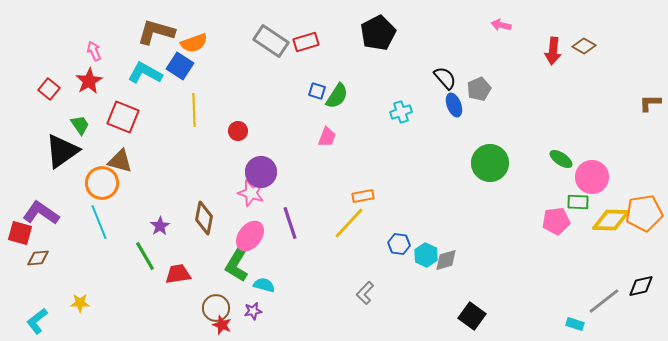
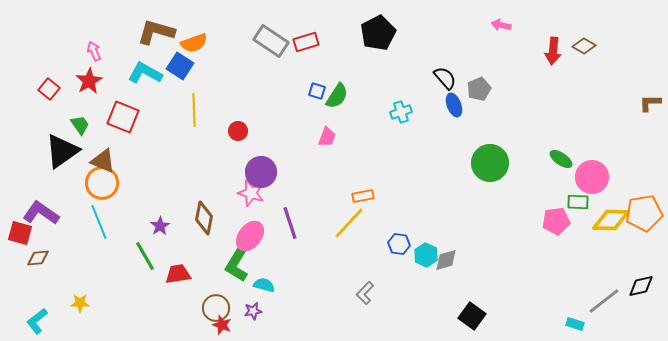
brown triangle at (120, 161): moved 17 px left; rotated 8 degrees clockwise
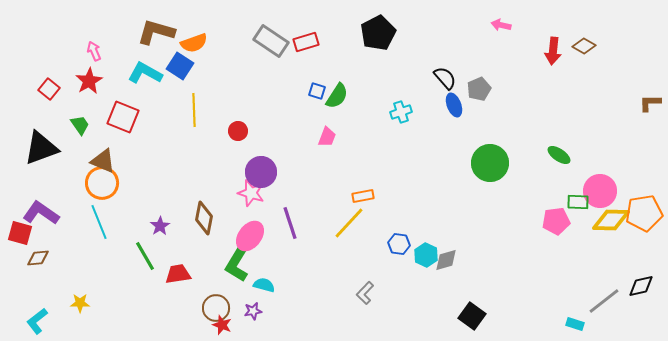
black triangle at (62, 151): moved 21 px left, 3 px up; rotated 15 degrees clockwise
green ellipse at (561, 159): moved 2 px left, 4 px up
pink circle at (592, 177): moved 8 px right, 14 px down
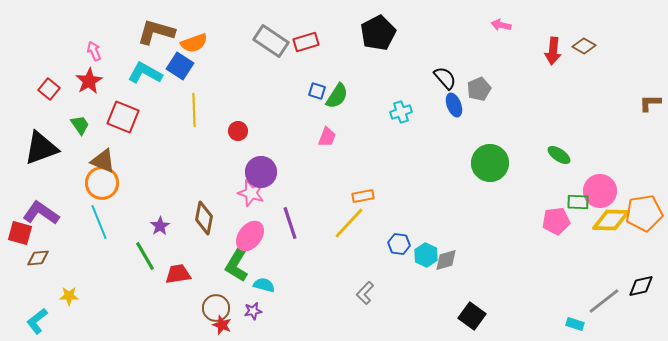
yellow star at (80, 303): moved 11 px left, 7 px up
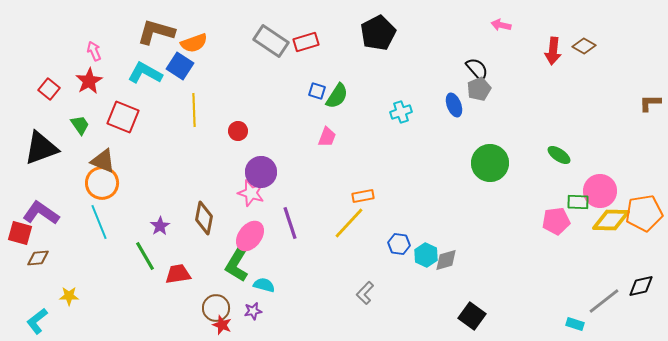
black semicircle at (445, 78): moved 32 px right, 9 px up
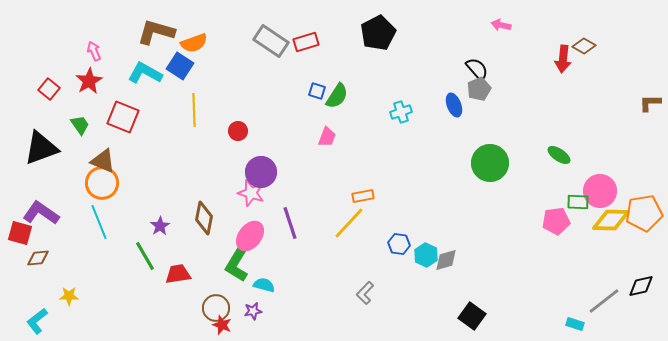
red arrow at (553, 51): moved 10 px right, 8 px down
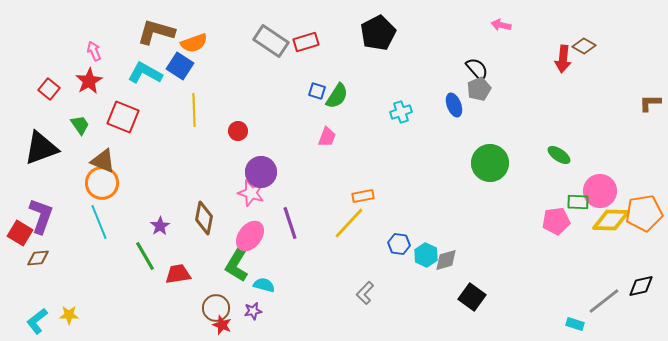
purple L-shape at (41, 213): moved 3 px down; rotated 75 degrees clockwise
red square at (20, 233): rotated 15 degrees clockwise
yellow star at (69, 296): moved 19 px down
black square at (472, 316): moved 19 px up
